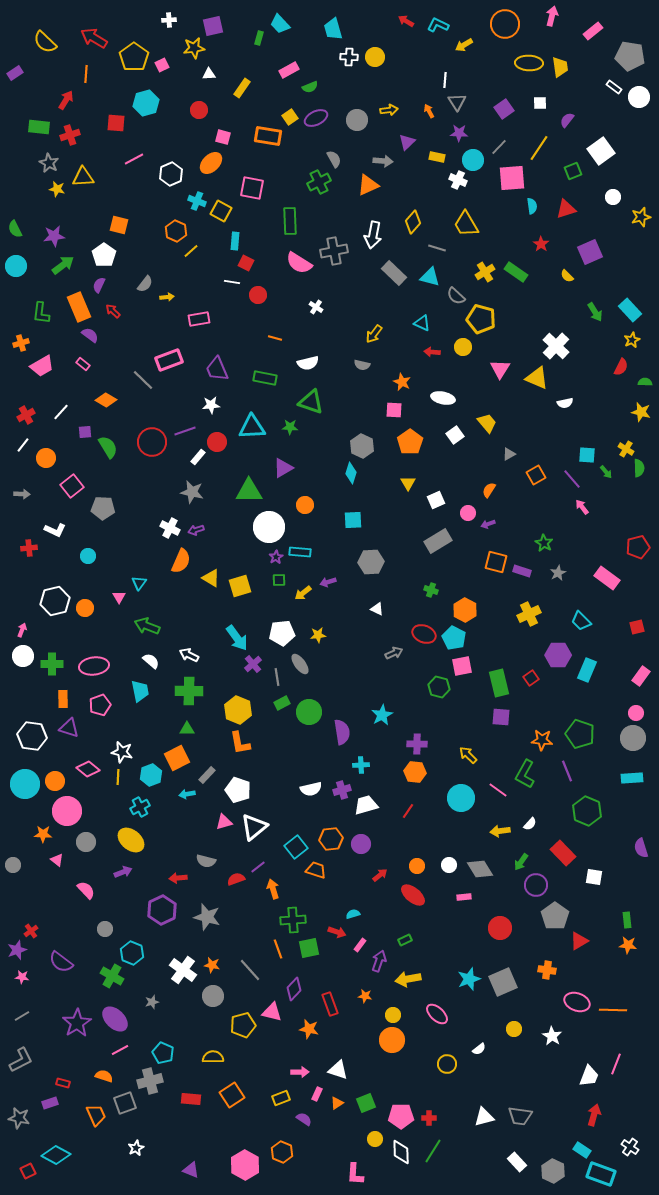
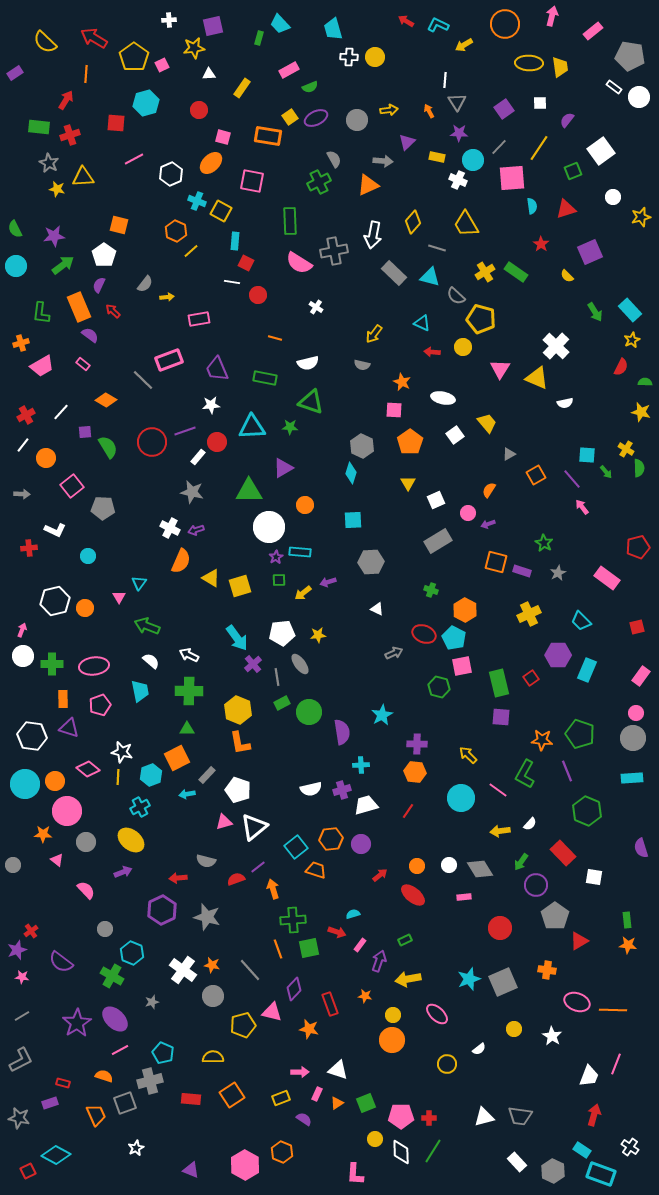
pink square at (252, 188): moved 7 px up
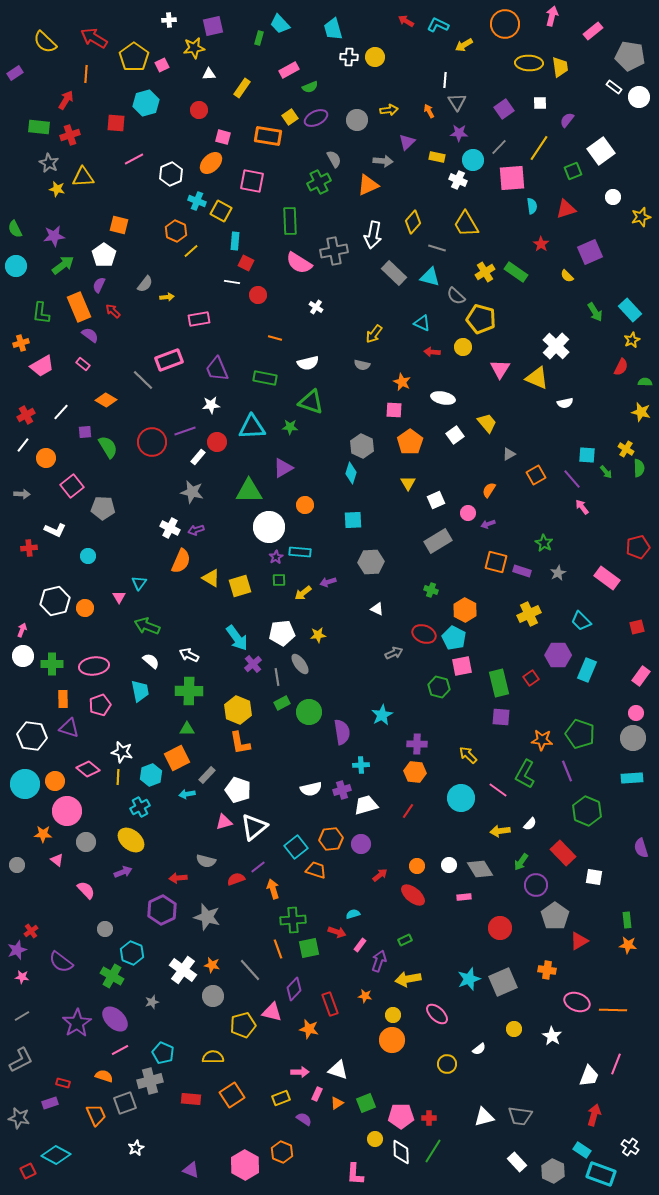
gray circle at (13, 865): moved 4 px right
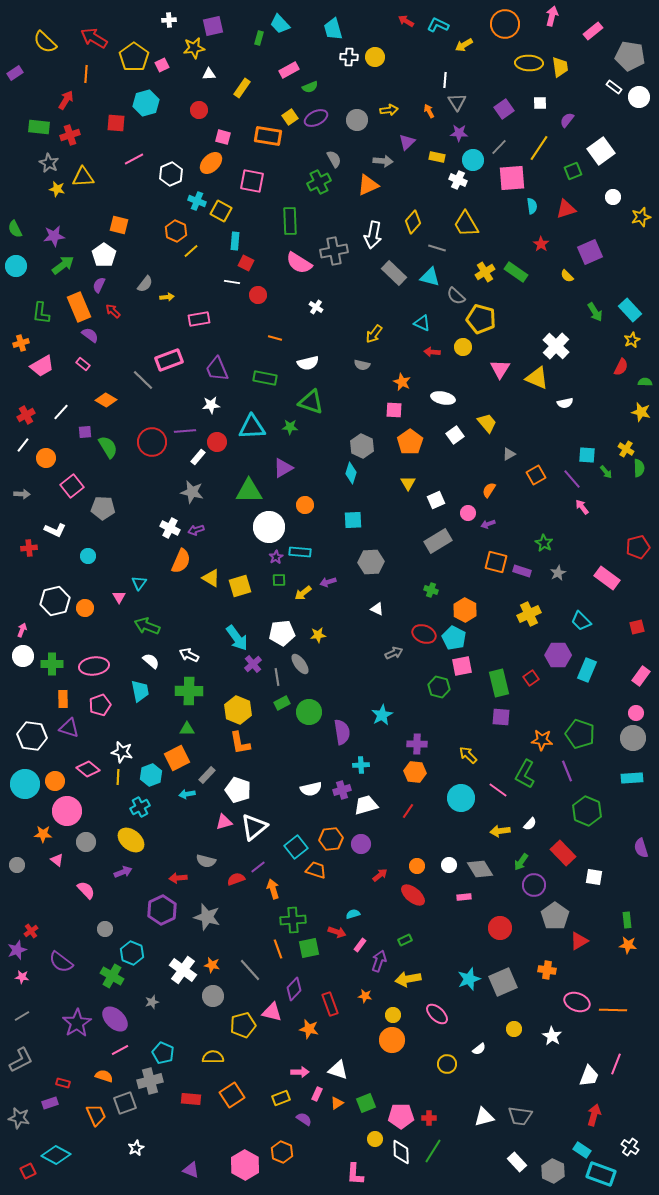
purple line at (185, 431): rotated 15 degrees clockwise
purple circle at (536, 885): moved 2 px left
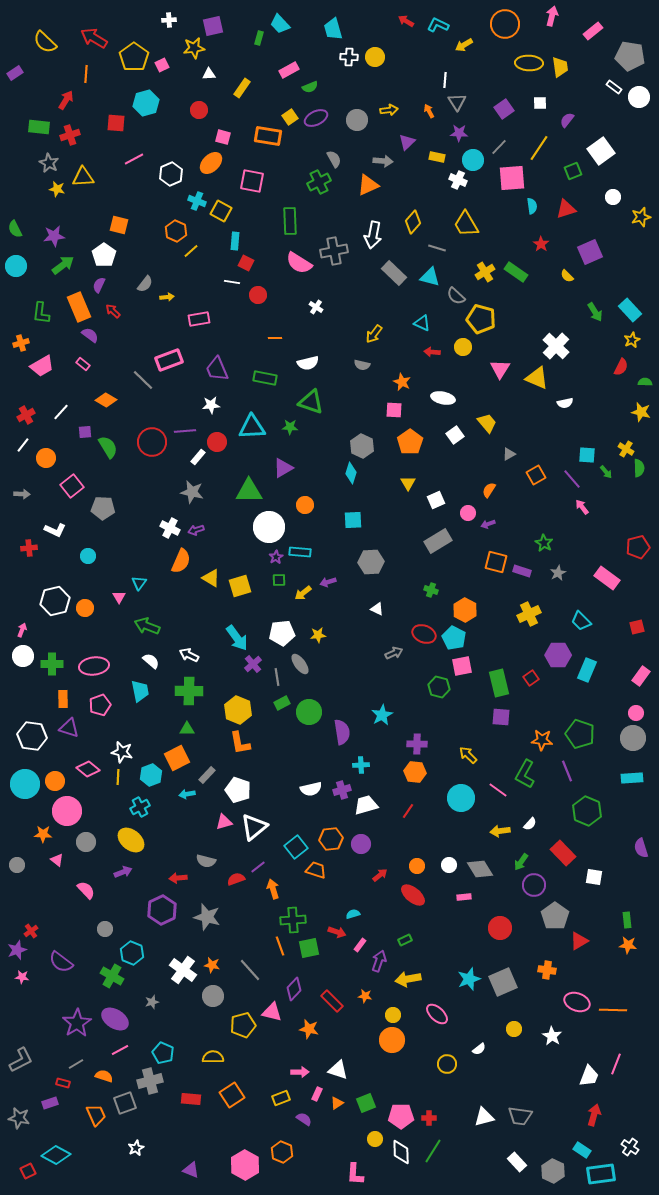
orange line at (275, 338): rotated 16 degrees counterclockwise
orange line at (278, 949): moved 2 px right, 3 px up
red rectangle at (330, 1004): moved 2 px right, 3 px up; rotated 25 degrees counterclockwise
gray line at (22, 1016): moved 54 px right, 48 px down
purple ellipse at (115, 1019): rotated 12 degrees counterclockwise
cyan rectangle at (601, 1174): rotated 28 degrees counterclockwise
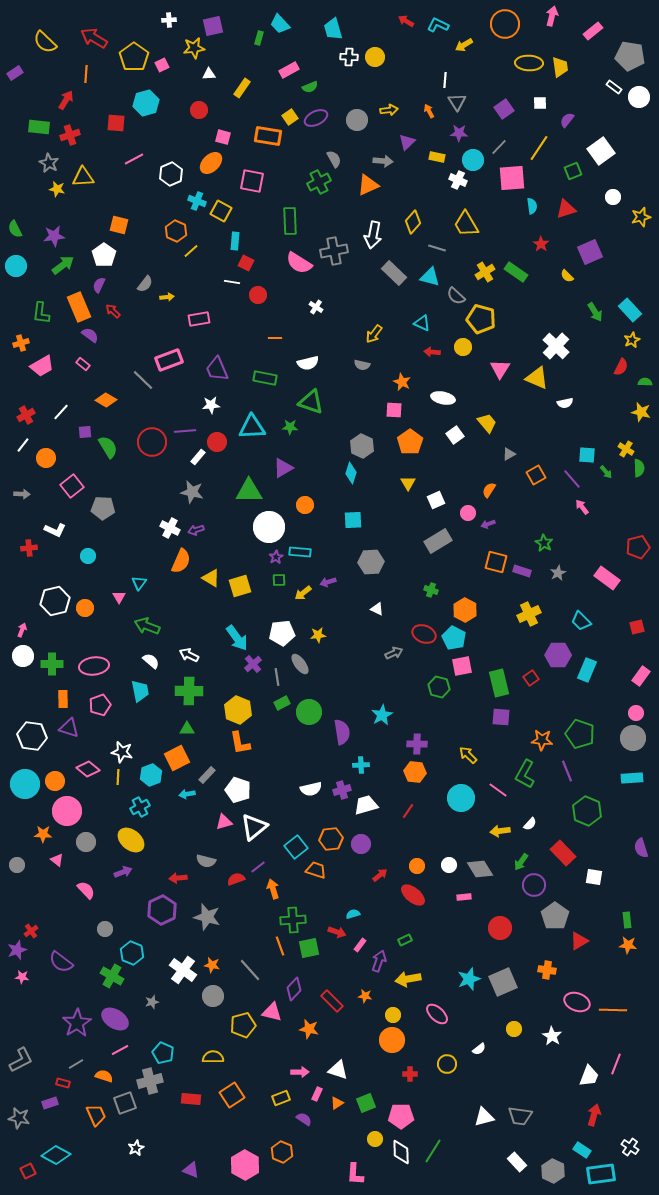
red cross at (429, 1118): moved 19 px left, 44 px up
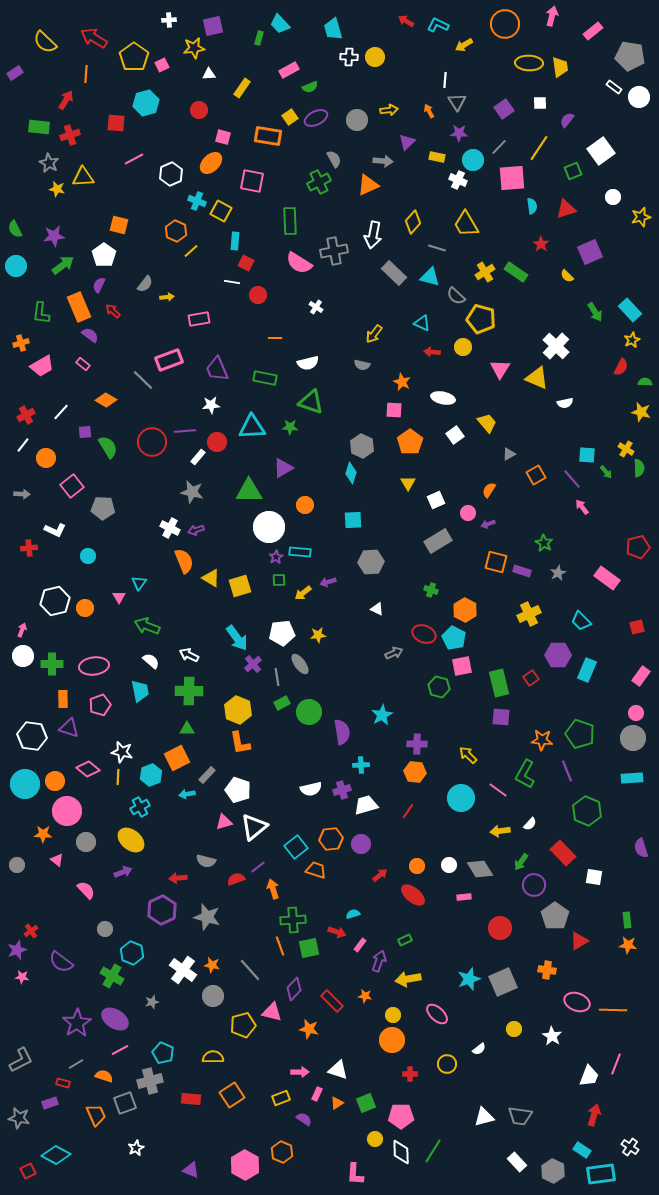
orange semicircle at (181, 561): moved 3 px right; rotated 45 degrees counterclockwise
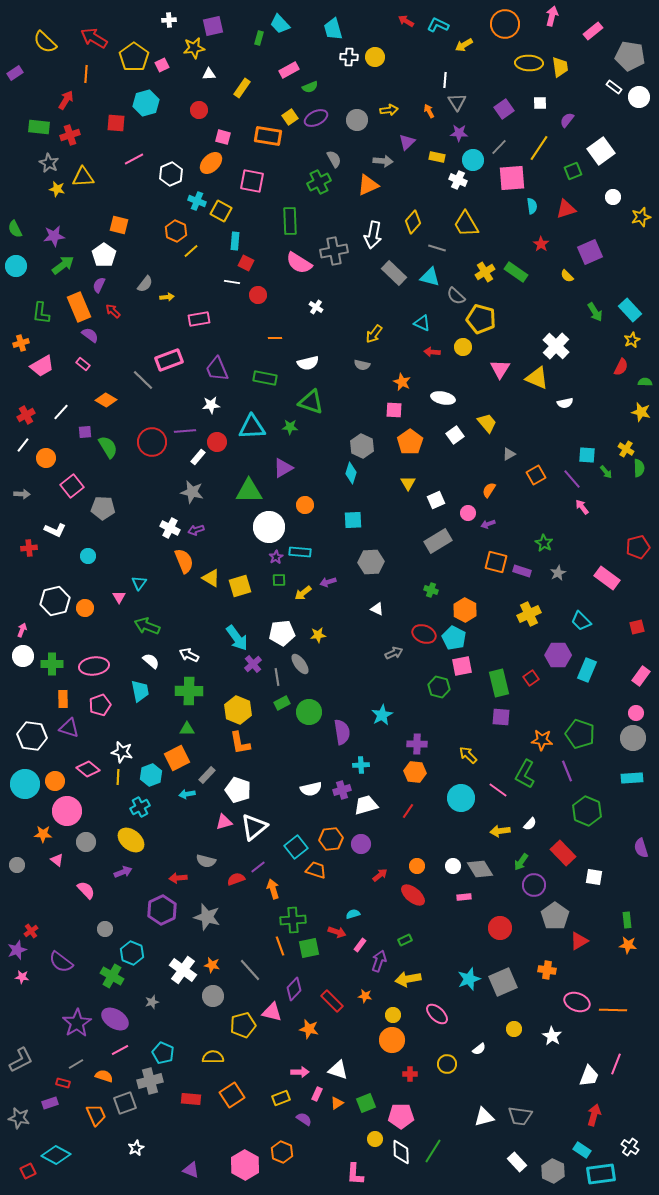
white circle at (449, 865): moved 4 px right, 1 px down
